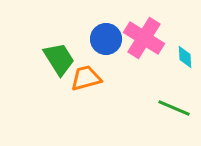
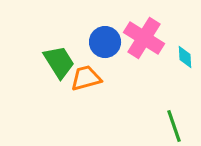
blue circle: moved 1 px left, 3 px down
green trapezoid: moved 3 px down
green line: moved 18 px down; rotated 48 degrees clockwise
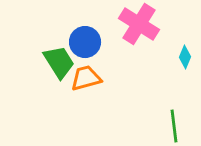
pink cross: moved 5 px left, 14 px up
blue circle: moved 20 px left
cyan diamond: rotated 25 degrees clockwise
green line: rotated 12 degrees clockwise
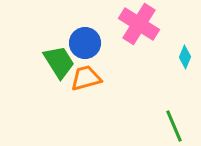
blue circle: moved 1 px down
green line: rotated 16 degrees counterclockwise
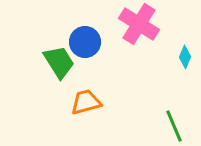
blue circle: moved 1 px up
orange trapezoid: moved 24 px down
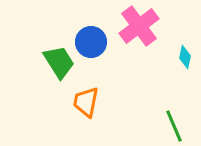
pink cross: moved 2 px down; rotated 21 degrees clockwise
blue circle: moved 6 px right
cyan diamond: rotated 10 degrees counterclockwise
orange trapezoid: rotated 64 degrees counterclockwise
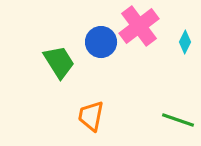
blue circle: moved 10 px right
cyan diamond: moved 15 px up; rotated 15 degrees clockwise
orange trapezoid: moved 5 px right, 14 px down
green line: moved 4 px right, 6 px up; rotated 48 degrees counterclockwise
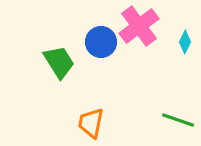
orange trapezoid: moved 7 px down
